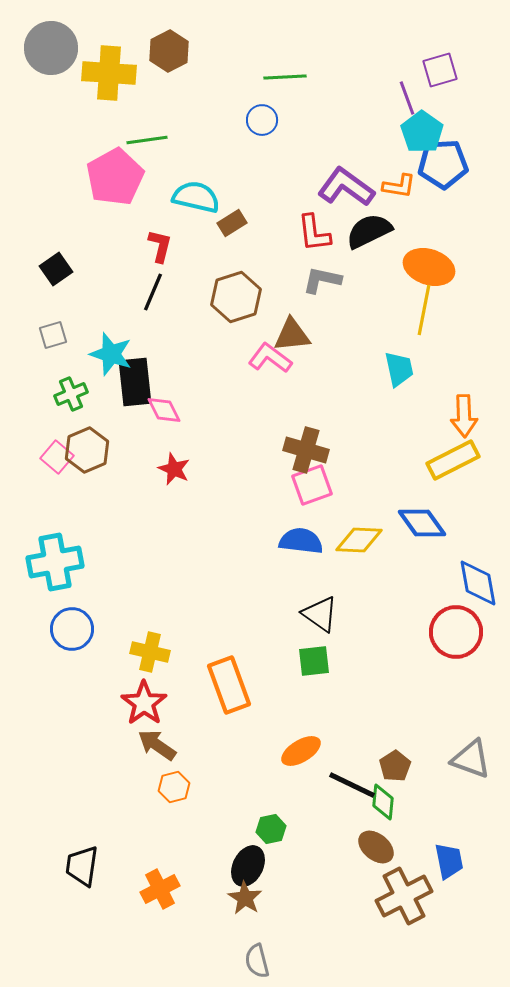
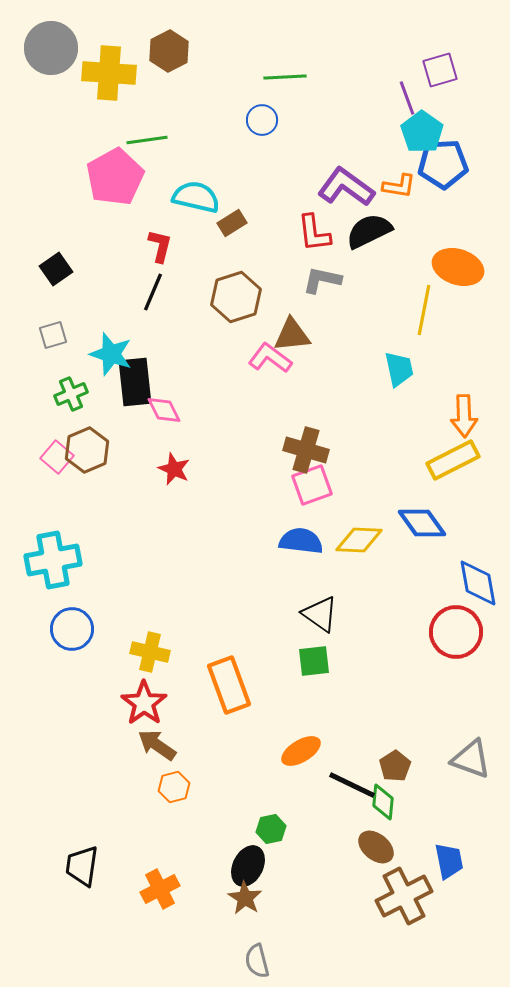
orange ellipse at (429, 267): moved 29 px right
cyan cross at (55, 562): moved 2 px left, 2 px up
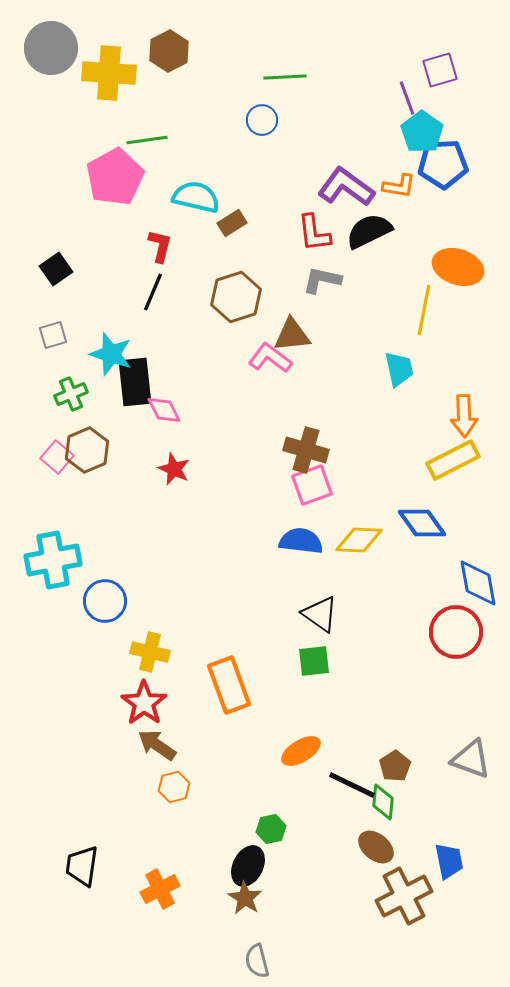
blue circle at (72, 629): moved 33 px right, 28 px up
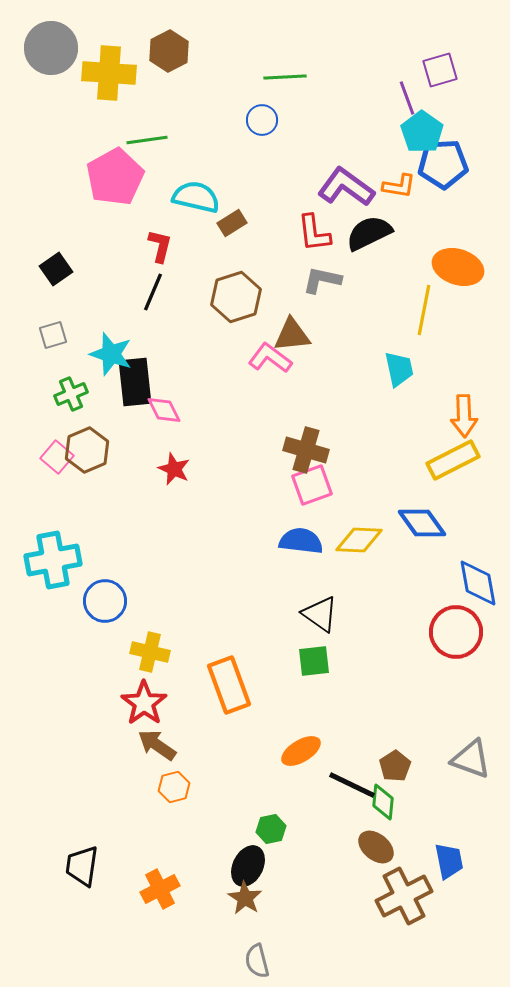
black semicircle at (369, 231): moved 2 px down
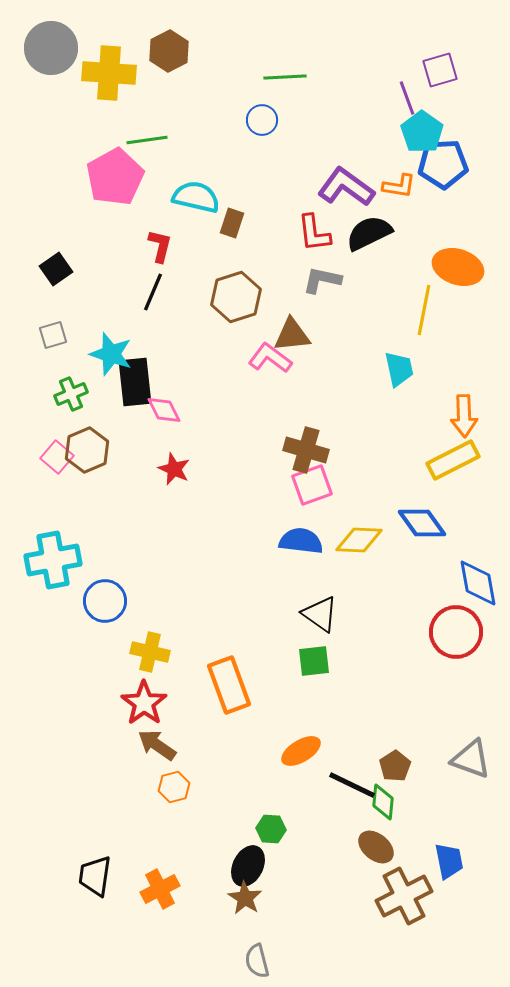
brown rectangle at (232, 223): rotated 40 degrees counterclockwise
green hexagon at (271, 829): rotated 16 degrees clockwise
black trapezoid at (82, 866): moved 13 px right, 10 px down
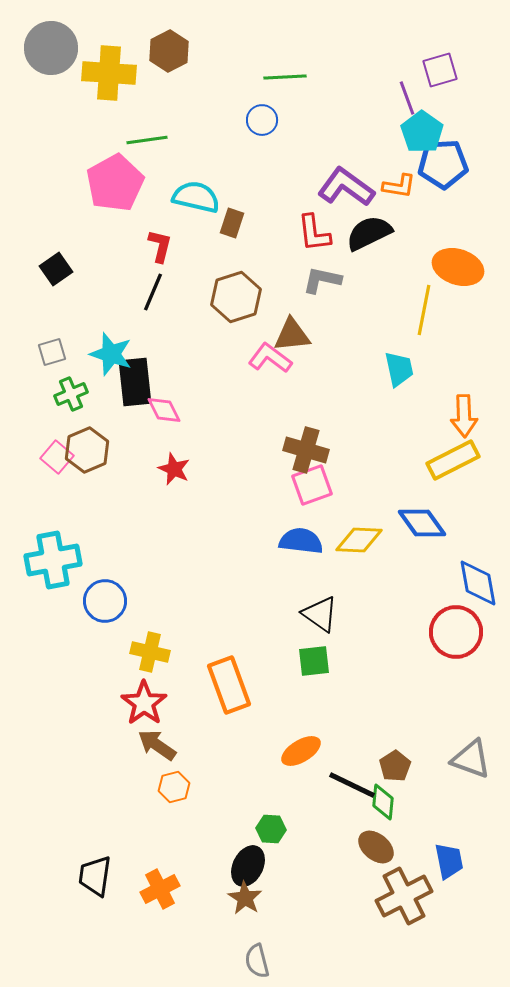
pink pentagon at (115, 177): moved 6 px down
gray square at (53, 335): moved 1 px left, 17 px down
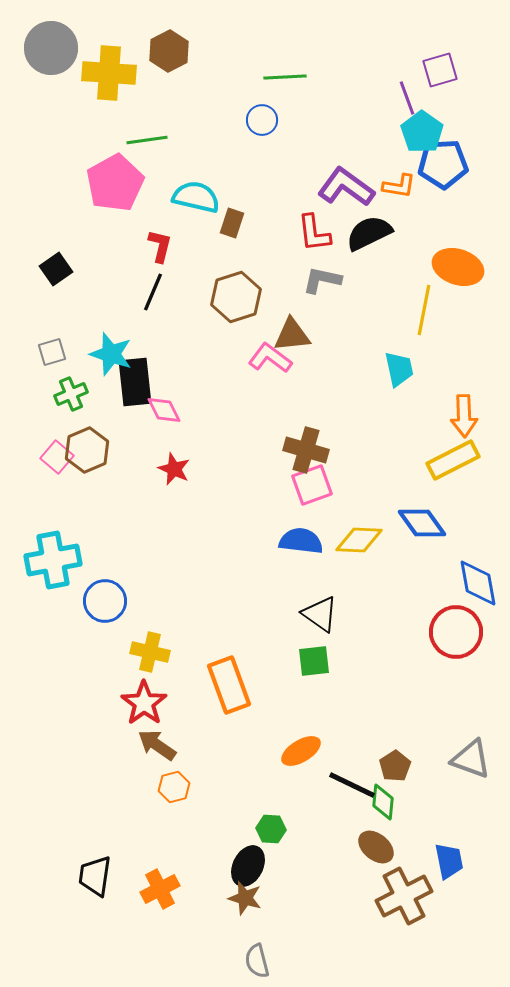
brown star at (245, 898): rotated 16 degrees counterclockwise
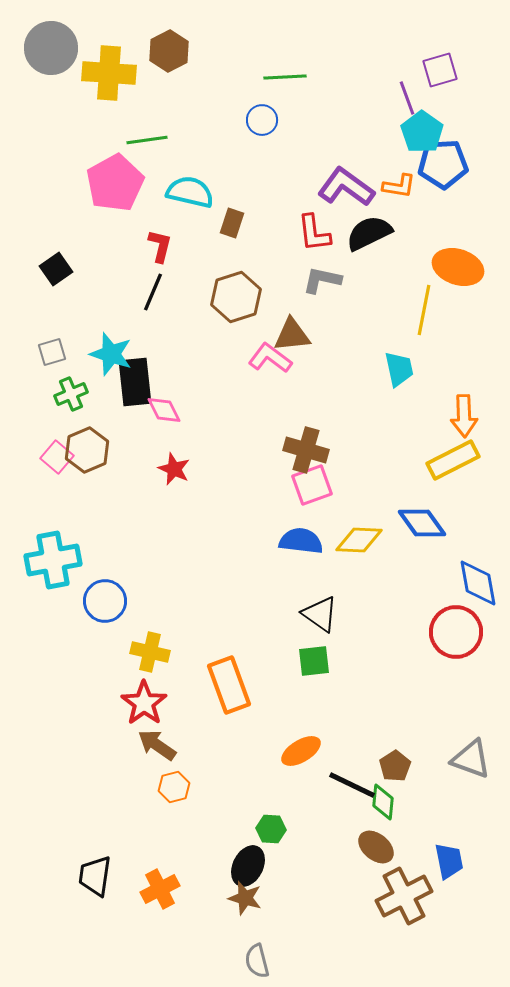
cyan semicircle at (196, 197): moved 6 px left, 5 px up
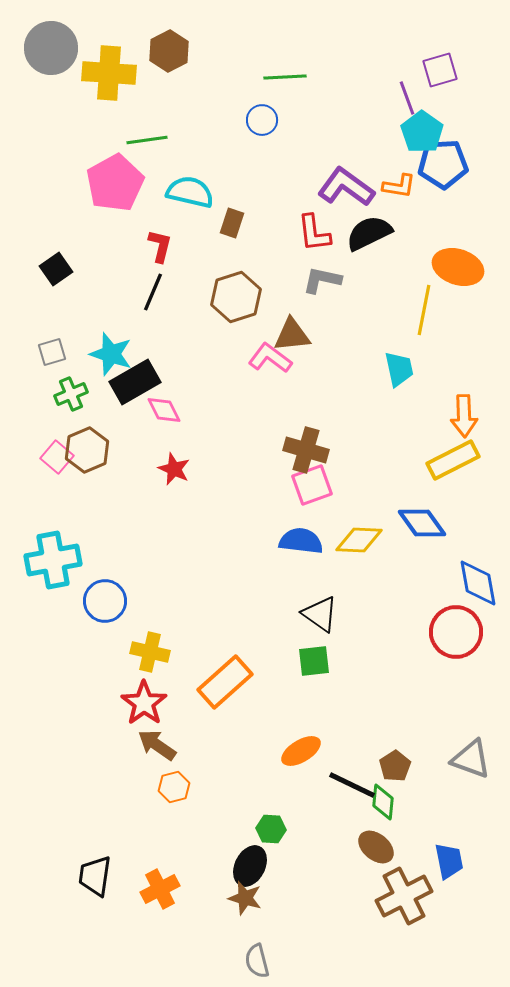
black rectangle at (135, 382): rotated 66 degrees clockwise
orange rectangle at (229, 685): moved 4 px left, 3 px up; rotated 68 degrees clockwise
black ellipse at (248, 866): moved 2 px right
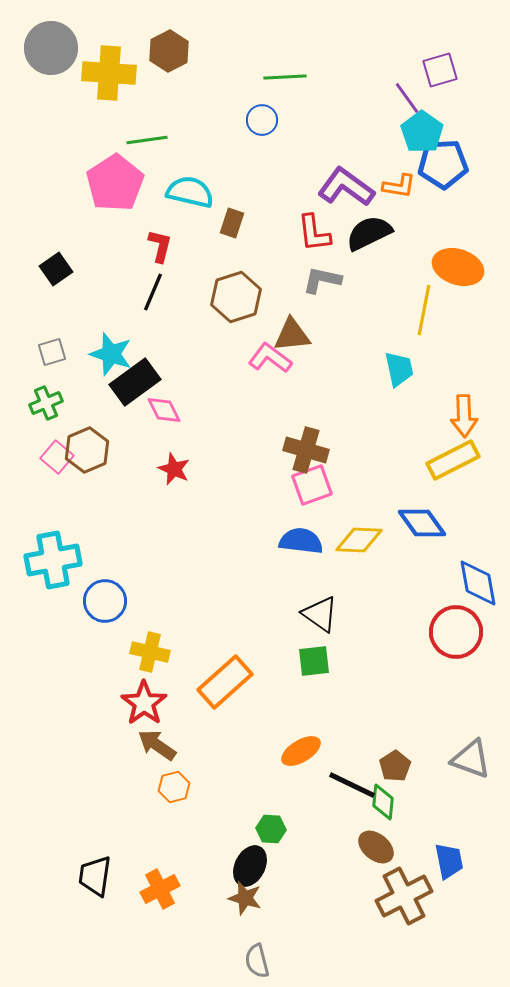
purple line at (407, 98): rotated 16 degrees counterclockwise
pink pentagon at (115, 183): rotated 4 degrees counterclockwise
black rectangle at (135, 382): rotated 6 degrees counterclockwise
green cross at (71, 394): moved 25 px left, 9 px down
